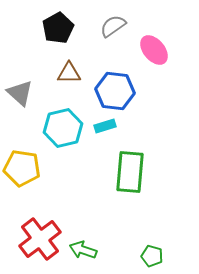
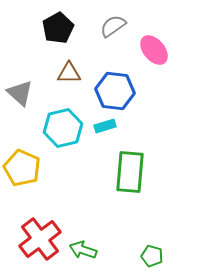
yellow pentagon: rotated 15 degrees clockwise
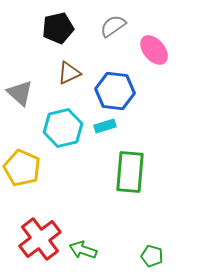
black pentagon: rotated 16 degrees clockwise
brown triangle: rotated 25 degrees counterclockwise
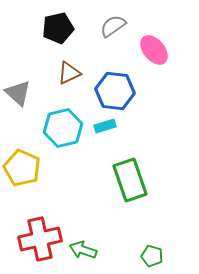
gray triangle: moved 2 px left
green rectangle: moved 8 px down; rotated 24 degrees counterclockwise
red cross: rotated 24 degrees clockwise
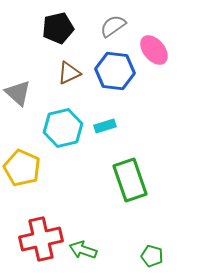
blue hexagon: moved 20 px up
red cross: moved 1 px right
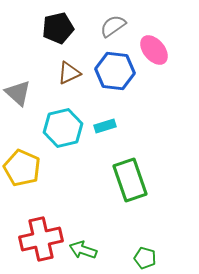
green pentagon: moved 7 px left, 2 px down
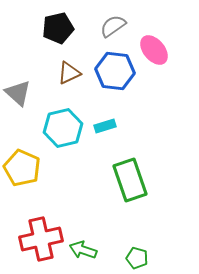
green pentagon: moved 8 px left
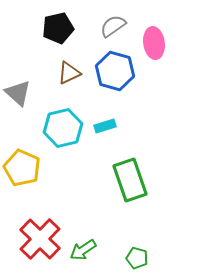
pink ellipse: moved 7 px up; rotated 32 degrees clockwise
blue hexagon: rotated 9 degrees clockwise
red cross: moved 1 px left; rotated 33 degrees counterclockwise
green arrow: rotated 52 degrees counterclockwise
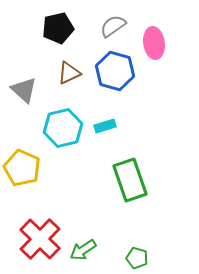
gray triangle: moved 6 px right, 3 px up
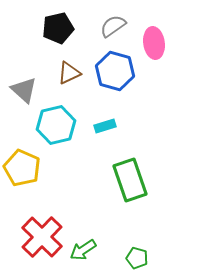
cyan hexagon: moved 7 px left, 3 px up
red cross: moved 2 px right, 2 px up
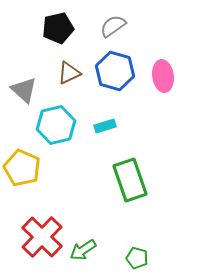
pink ellipse: moved 9 px right, 33 px down
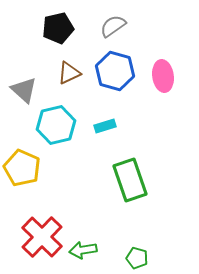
green arrow: rotated 24 degrees clockwise
